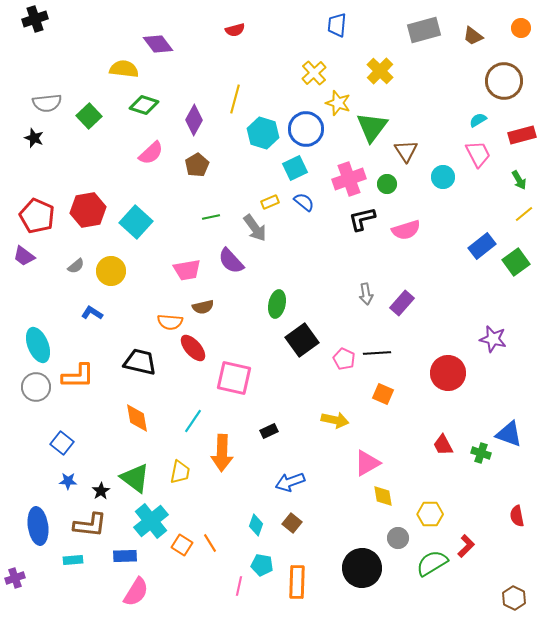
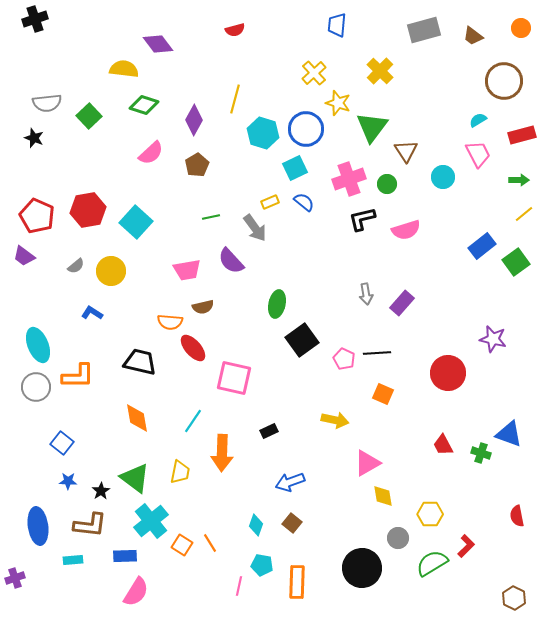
green arrow at (519, 180): rotated 60 degrees counterclockwise
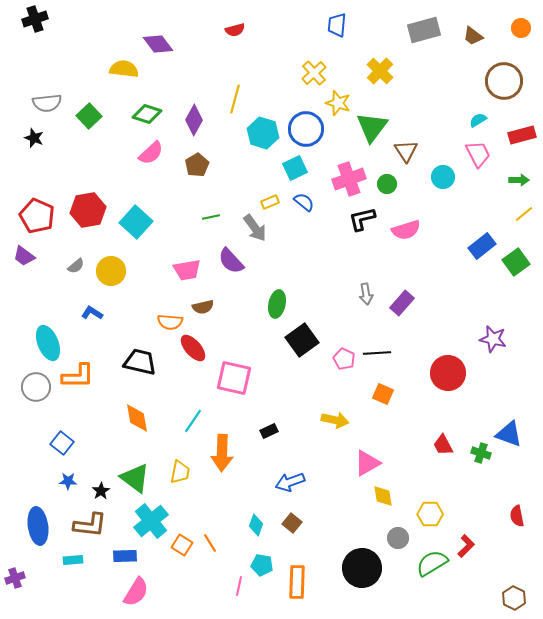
green diamond at (144, 105): moved 3 px right, 9 px down
cyan ellipse at (38, 345): moved 10 px right, 2 px up
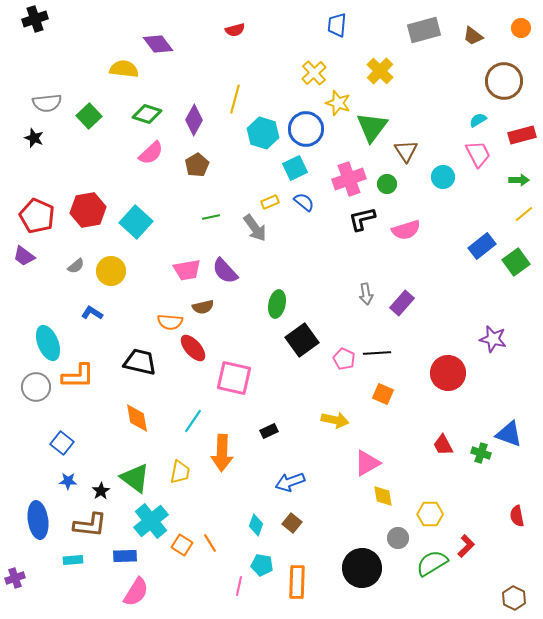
purple semicircle at (231, 261): moved 6 px left, 10 px down
blue ellipse at (38, 526): moved 6 px up
